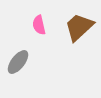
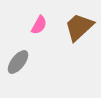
pink semicircle: rotated 138 degrees counterclockwise
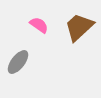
pink semicircle: rotated 84 degrees counterclockwise
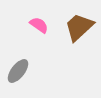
gray ellipse: moved 9 px down
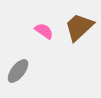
pink semicircle: moved 5 px right, 6 px down
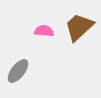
pink semicircle: rotated 30 degrees counterclockwise
